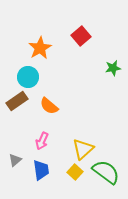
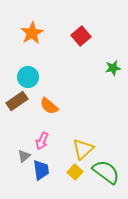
orange star: moved 8 px left, 15 px up
gray triangle: moved 9 px right, 4 px up
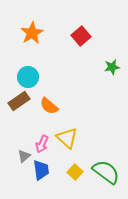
green star: moved 1 px left, 1 px up
brown rectangle: moved 2 px right
pink arrow: moved 3 px down
yellow triangle: moved 16 px left, 11 px up; rotated 35 degrees counterclockwise
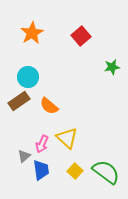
yellow square: moved 1 px up
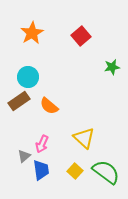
yellow triangle: moved 17 px right
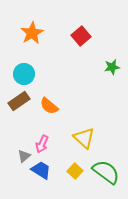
cyan circle: moved 4 px left, 3 px up
blue trapezoid: rotated 50 degrees counterclockwise
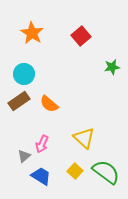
orange star: rotated 10 degrees counterclockwise
orange semicircle: moved 2 px up
blue trapezoid: moved 6 px down
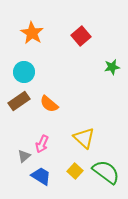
cyan circle: moved 2 px up
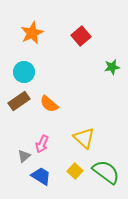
orange star: rotated 15 degrees clockwise
